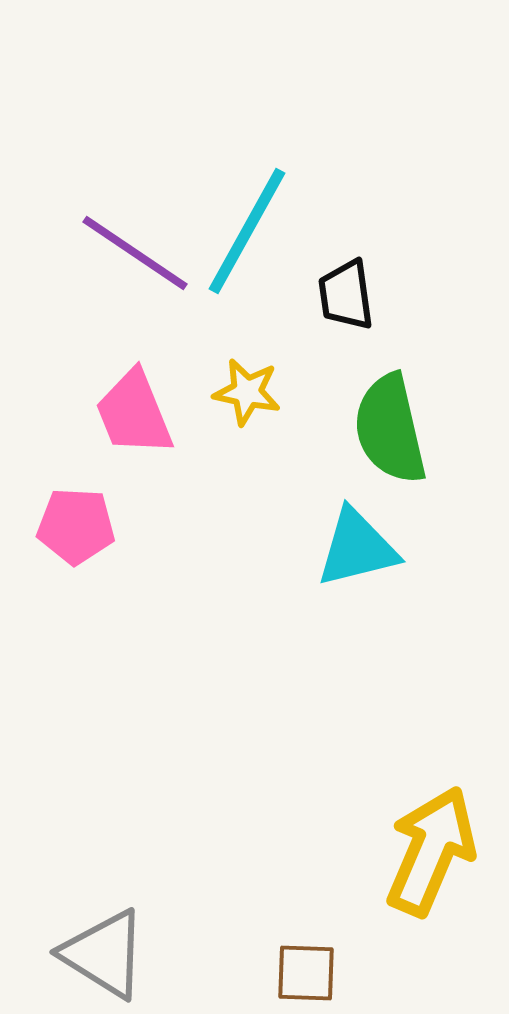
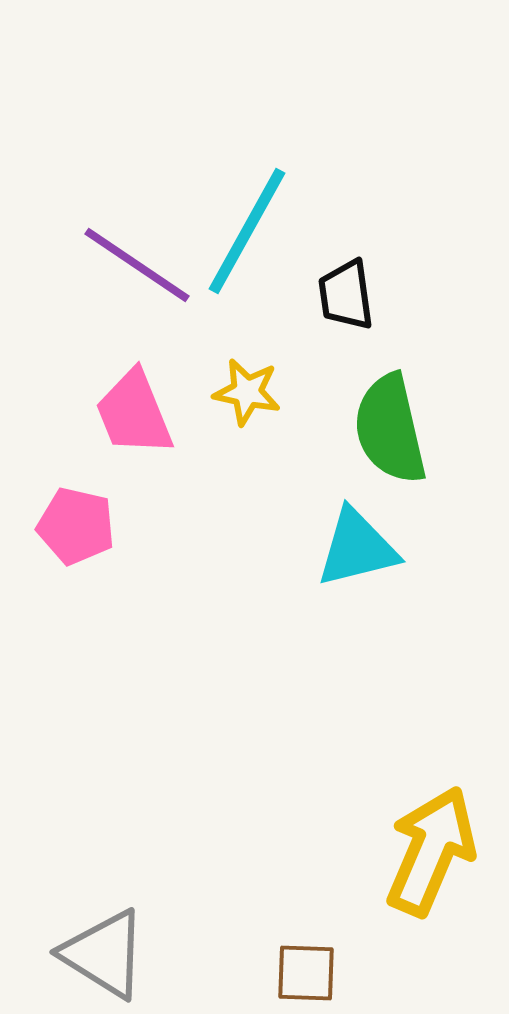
purple line: moved 2 px right, 12 px down
pink pentagon: rotated 10 degrees clockwise
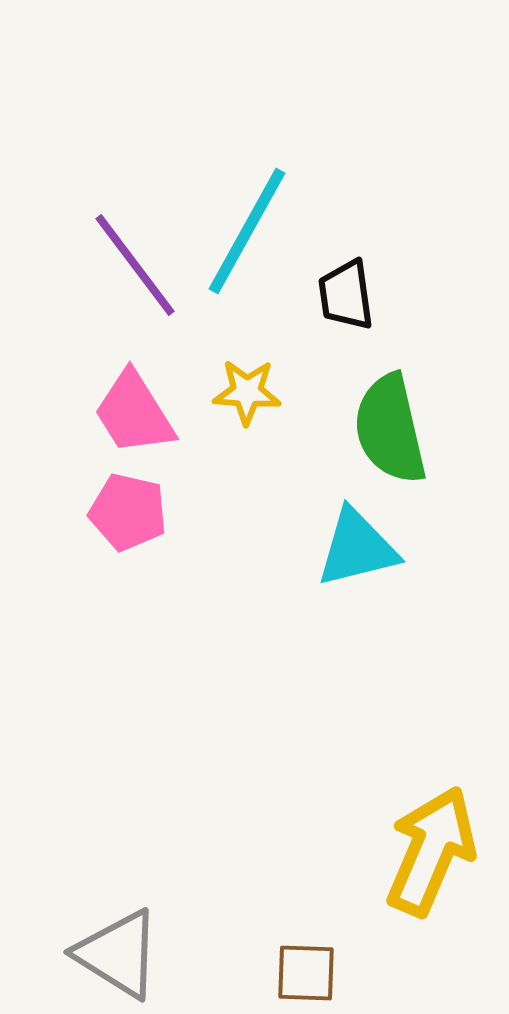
purple line: moved 2 px left; rotated 19 degrees clockwise
yellow star: rotated 8 degrees counterclockwise
pink trapezoid: rotated 10 degrees counterclockwise
pink pentagon: moved 52 px right, 14 px up
gray triangle: moved 14 px right
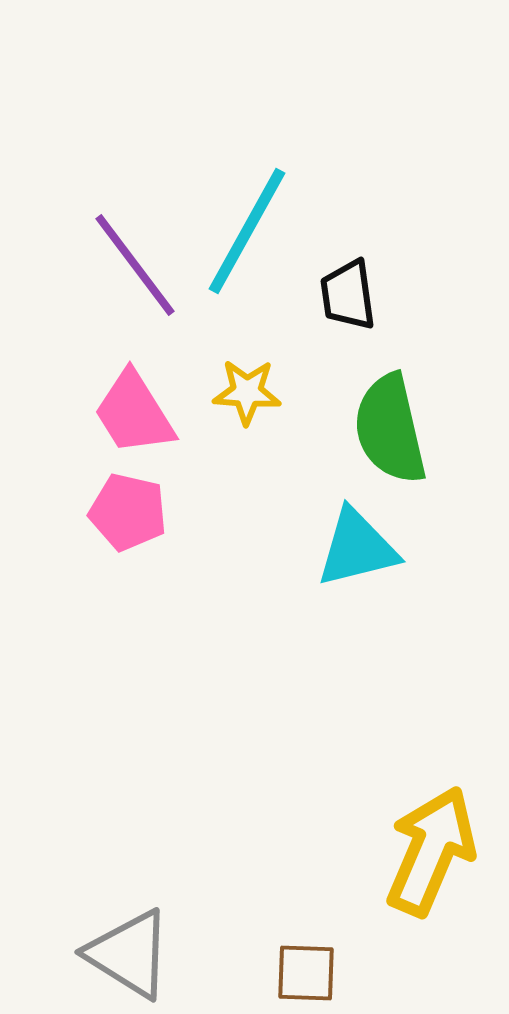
black trapezoid: moved 2 px right
gray triangle: moved 11 px right
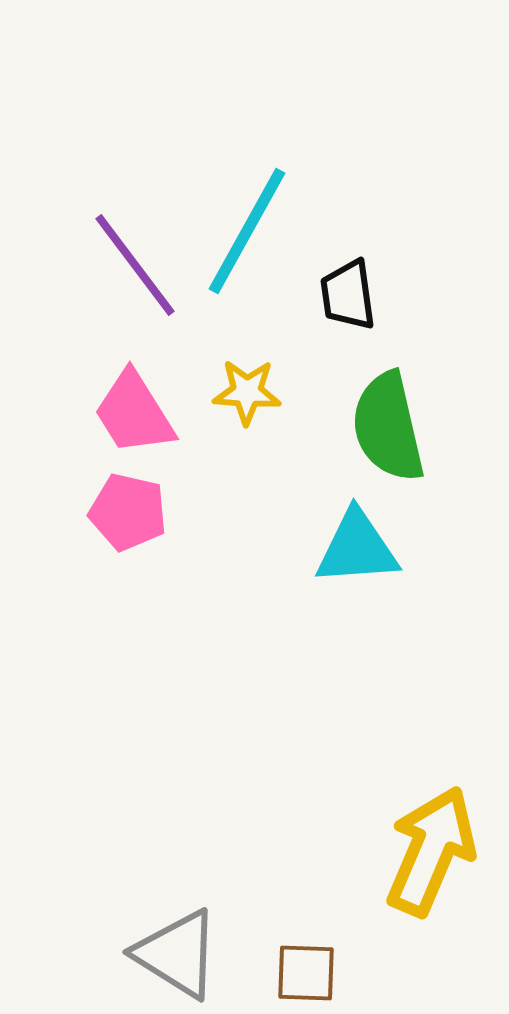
green semicircle: moved 2 px left, 2 px up
cyan triangle: rotated 10 degrees clockwise
gray triangle: moved 48 px right
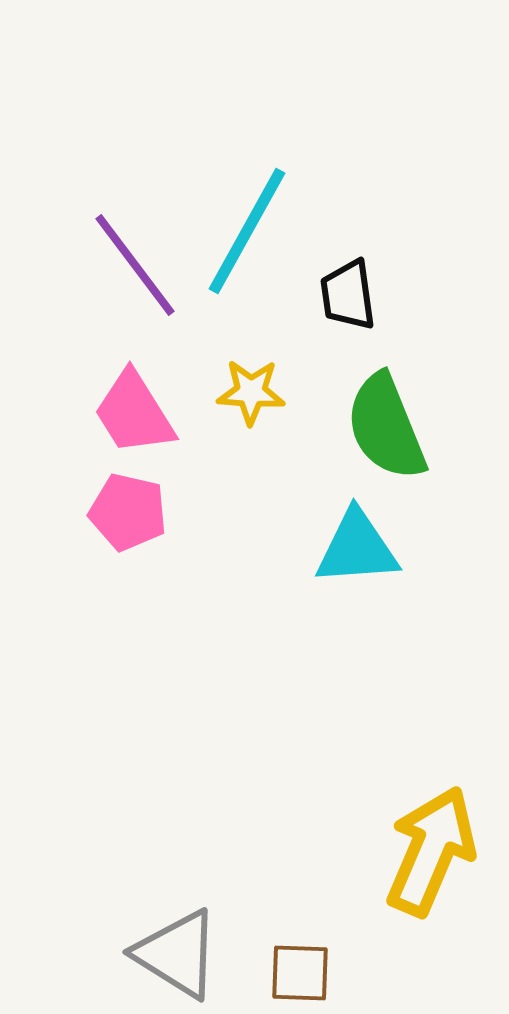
yellow star: moved 4 px right
green semicircle: moved 2 px left; rotated 9 degrees counterclockwise
brown square: moved 6 px left
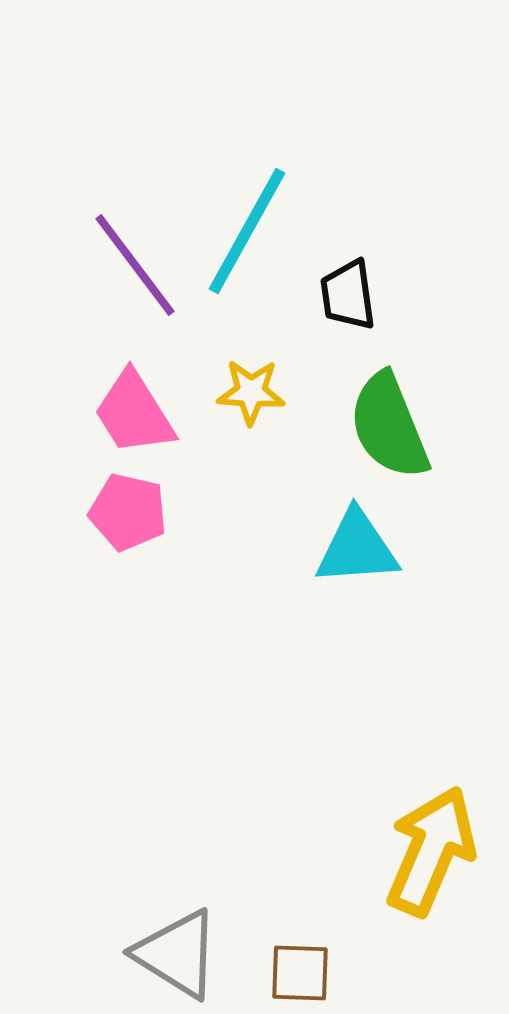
green semicircle: moved 3 px right, 1 px up
